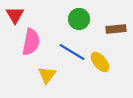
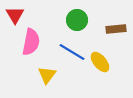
green circle: moved 2 px left, 1 px down
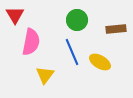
blue line: rotated 36 degrees clockwise
yellow ellipse: rotated 20 degrees counterclockwise
yellow triangle: moved 2 px left
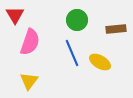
pink semicircle: moved 1 px left; rotated 8 degrees clockwise
blue line: moved 1 px down
yellow triangle: moved 16 px left, 6 px down
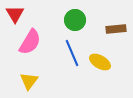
red triangle: moved 1 px up
green circle: moved 2 px left
pink semicircle: rotated 12 degrees clockwise
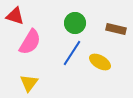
red triangle: moved 2 px down; rotated 42 degrees counterclockwise
green circle: moved 3 px down
brown rectangle: rotated 18 degrees clockwise
blue line: rotated 56 degrees clockwise
yellow triangle: moved 2 px down
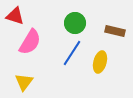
brown rectangle: moved 1 px left, 2 px down
yellow ellipse: rotated 75 degrees clockwise
yellow triangle: moved 5 px left, 1 px up
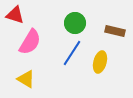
red triangle: moved 1 px up
yellow triangle: moved 2 px right, 3 px up; rotated 36 degrees counterclockwise
